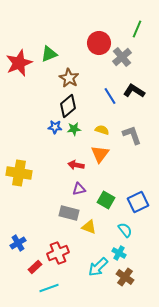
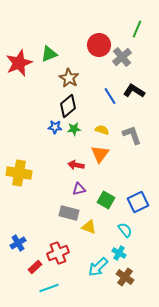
red circle: moved 2 px down
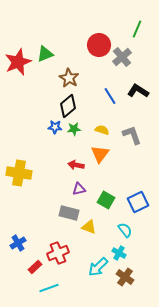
green triangle: moved 4 px left
red star: moved 1 px left, 1 px up
black L-shape: moved 4 px right
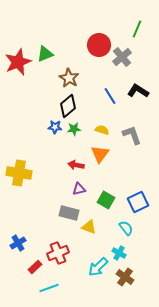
cyan semicircle: moved 1 px right, 2 px up
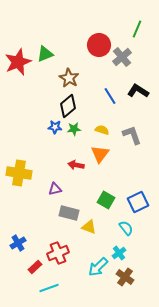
purple triangle: moved 24 px left
cyan cross: rotated 24 degrees clockwise
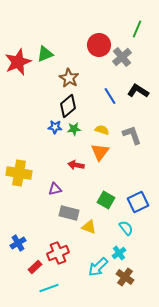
orange triangle: moved 2 px up
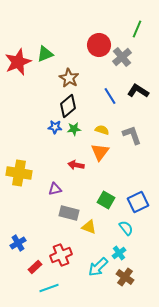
red cross: moved 3 px right, 2 px down
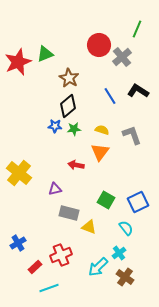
blue star: moved 1 px up
yellow cross: rotated 30 degrees clockwise
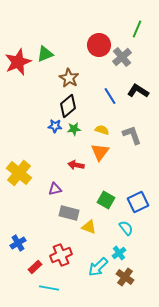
cyan line: rotated 30 degrees clockwise
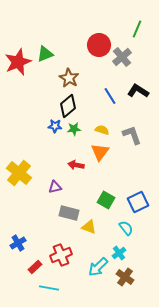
purple triangle: moved 2 px up
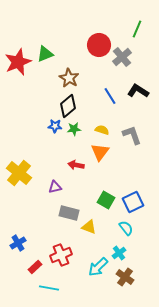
blue square: moved 5 px left
